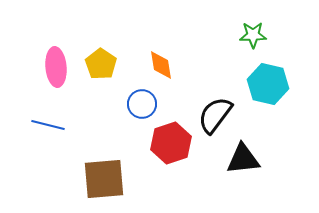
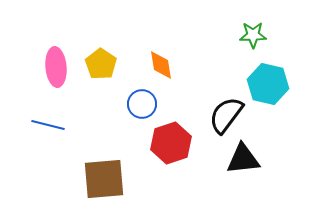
black semicircle: moved 11 px right
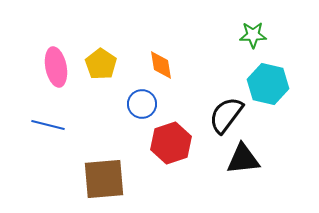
pink ellipse: rotated 6 degrees counterclockwise
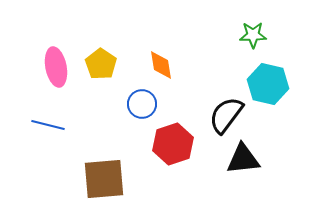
red hexagon: moved 2 px right, 1 px down
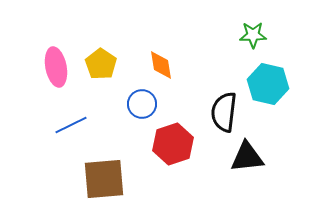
black semicircle: moved 2 px left, 3 px up; rotated 30 degrees counterclockwise
blue line: moved 23 px right; rotated 40 degrees counterclockwise
black triangle: moved 4 px right, 2 px up
